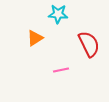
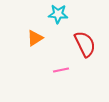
red semicircle: moved 4 px left
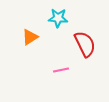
cyan star: moved 4 px down
orange triangle: moved 5 px left, 1 px up
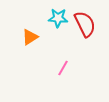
red semicircle: moved 20 px up
pink line: moved 2 px right, 2 px up; rotated 49 degrees counterclockwise
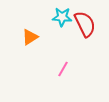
cyan star: moved 4 px right, 1 px up
pink line: moved 1 px down
